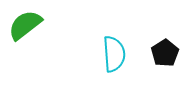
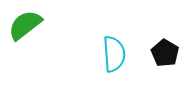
black pentagon: rotated 8 degrees counterclockwise
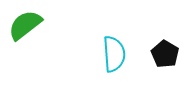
black pentagon: moved 1 px down
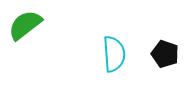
black pentagon: rotated 12 degrees counterclockwise
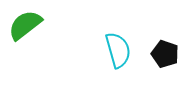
cyan semicircle: moved 4 px right, 4 px up; rotated 12 degrees counterclockwise
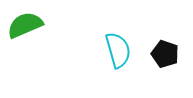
green semicircle: rotated 15 degrees clockwise
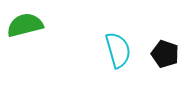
green semicircle: rotated 9 degrees clockwise
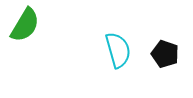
green semicircle: rotated 135 degrees clockwise
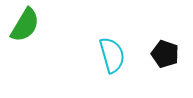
cyan semicircle: moved 6 px left, 5 px down
